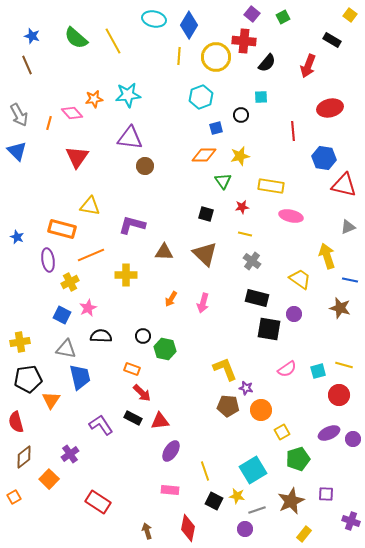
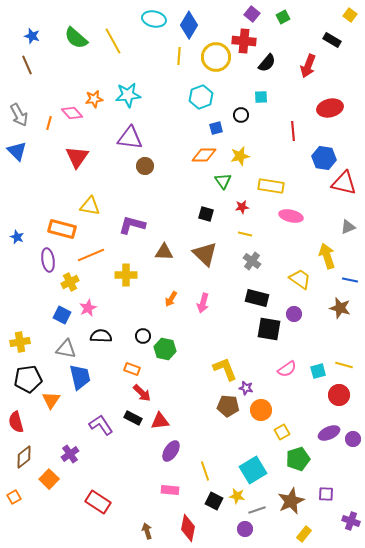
red triangle at (344, 185): moved 2 px up
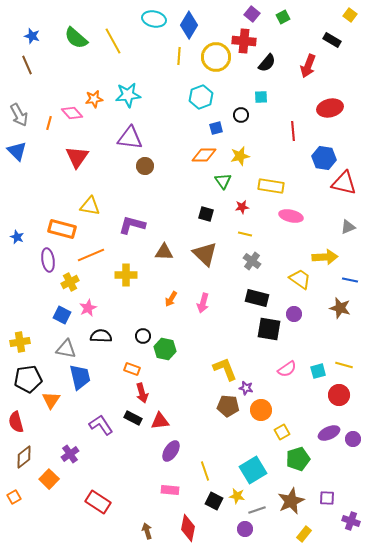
yellow arrow at (327, 256): moved 2 px left, 1 px down; rotated 105 degrees clockwise
red arrow at (142, 393): rotated 30 degrees clockwise
purple square at (326, 494): moved 1 px right, 4 px down
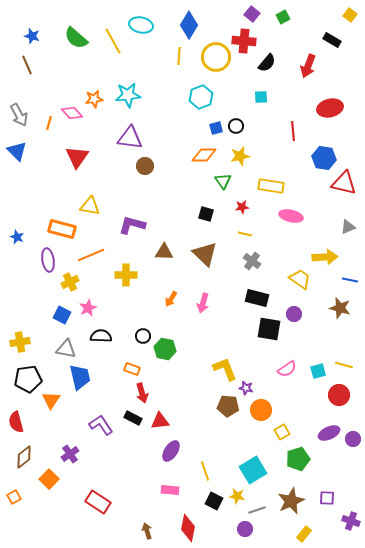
cyan ellipse at (154, 19): moved 13 px left, 6 px down
black circle at (241, 115): moved 5 px left, 11 px down
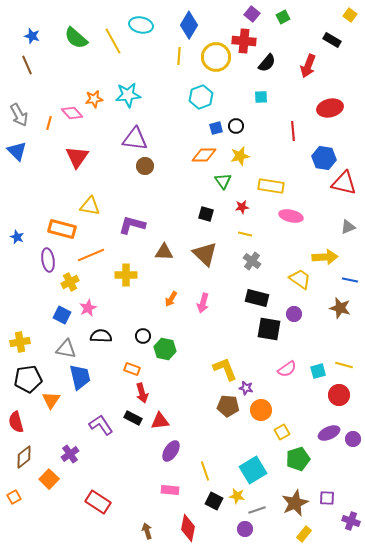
purple triangle at (130, 138): moved 5 px right, 1 px down
brown star at (291, 501): moved 4 px right, 2 px down
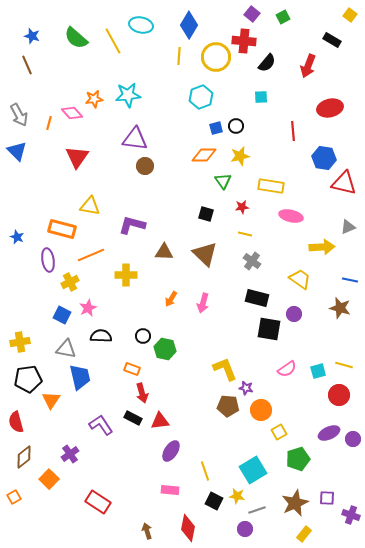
yellow arrow at (325, 257): moved 3 px left, 10 px up
yellow square at (282, 432): moved 3 px left
purple cross at (351, 521): moved 6 px up
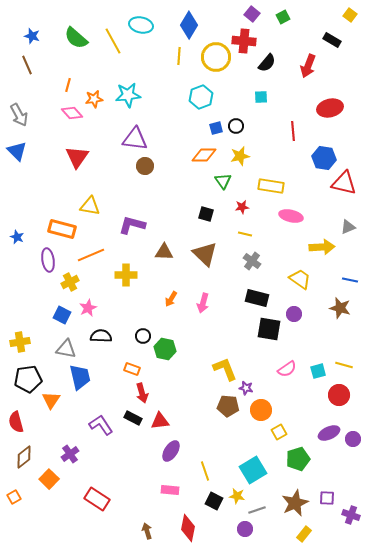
orange line at (49, 123): moved 19 px right, 38 px up
red rectangle at (98, 502): moved 1 px left, 3 px up
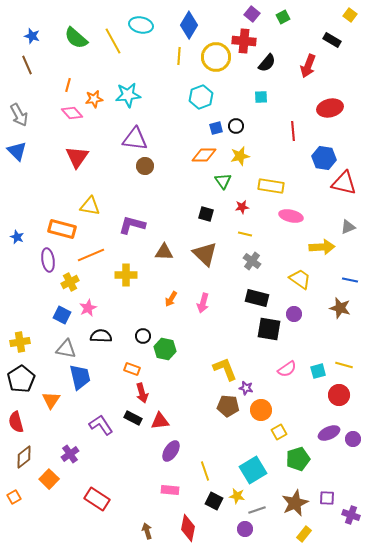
black pentagon at (28, 379): moved 7 px left; rotated 24 degrees counterclockwise
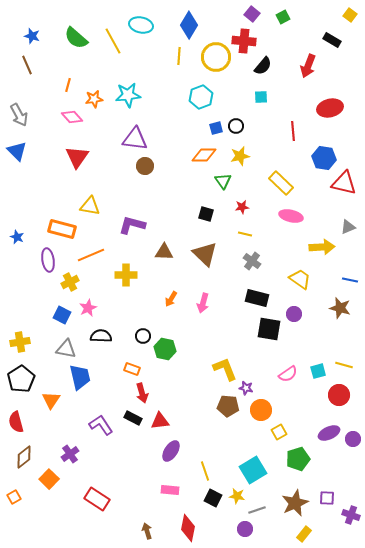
black semicircle at (267, 63): moved 4 px left, 3 px down
pink diamond at (72, 113): moved 4 px down
yellow rectangle at (271, 186): moved 10 px right, 3 px up; rotated 35 degrees clockwise
pink semicircle at (287, 369): moved 1 px right, 5 px down
black square at (214, 501): moved 1 px left, 3 px up
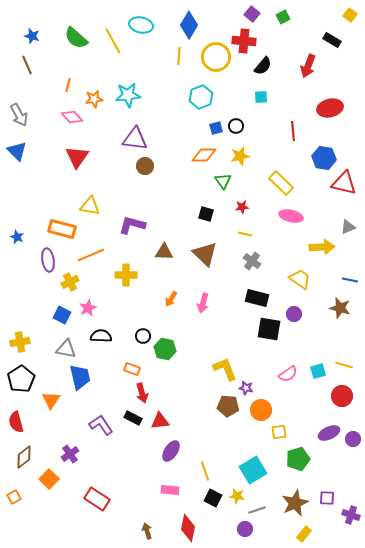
red circle at (339, 395): moved 3 px right, 1 px down
yellow square at (279, 432): rotated 21 degrees clockwise
